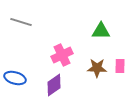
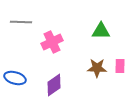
gray line: rotated 15 degrees counterclockwise
pink cross: moved 10 px left, 13 px up
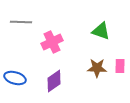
green triangle: rotated 18 degrees clockwise
purple diamond: moved 4 px up
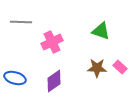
pink rectangle: moved 1 px down; rotated 48 degrees counterclockwise
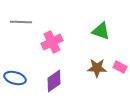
pink rectangle: rotated 16 degrees counterclockwise
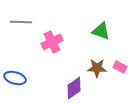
purple diamond: moved 20 px right, 7 px down
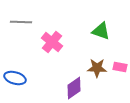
pink cross: rotated 25 degrees counterclockwise
pink rectangle: rotated 16 degrees counterclockwise
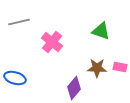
gray line: moved 2 px left; rotated 15 degrees counterclockwise
purple diamond: rotated 15 degrees counterclockwise
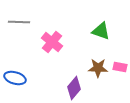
gray line: rotated 15 degrees clockwise
brown star: moved 1 px right
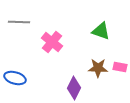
purple diamond: rotated 15 degrees counterclockwise
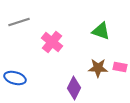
gray line: rotated 20 degrees counterclockwise
